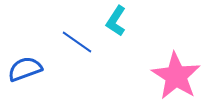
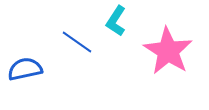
blue semicircle: rotated 8 degrees clockwise
pink star: moved 8 px left, 25 px up
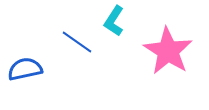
cyan L-shape: moved 2 px left
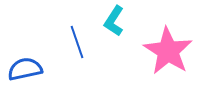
blue line: rotated 36 degrees clockwise
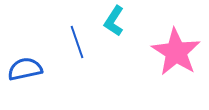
pink star: moved 8 px right, 1 px down
